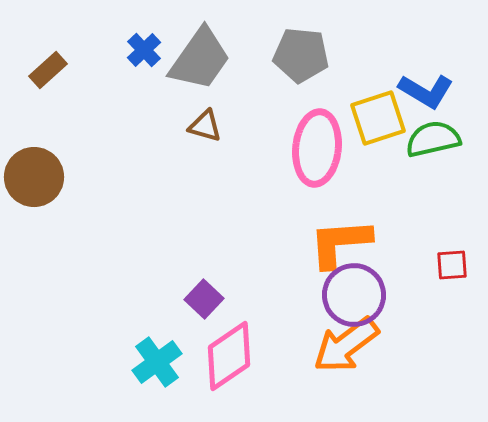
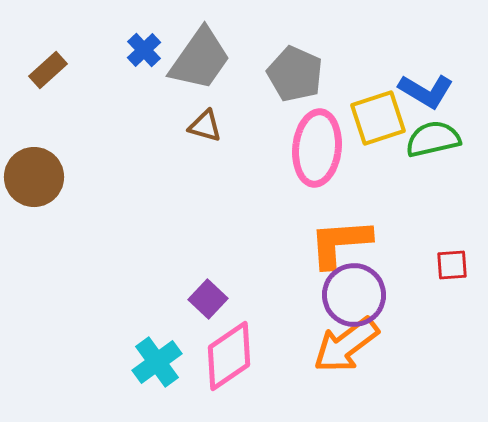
gray pentagon: moved 6 px left, 19 px down; rotated 18 degrees clockwise
purple square: moved 4 px right
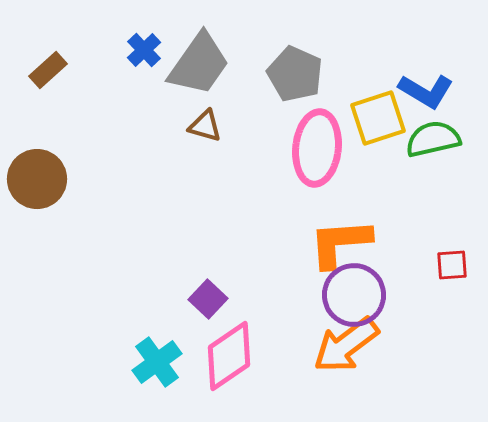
gray trapezoid: moved 1 px left, 5 px down
brown circle: moved 3 px right, 2 px down
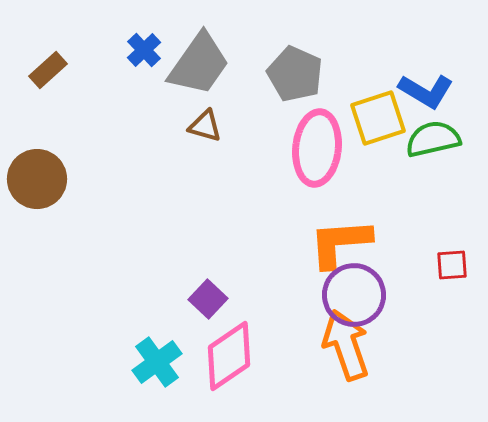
orange arrow: rotated 108 degrees clockwise
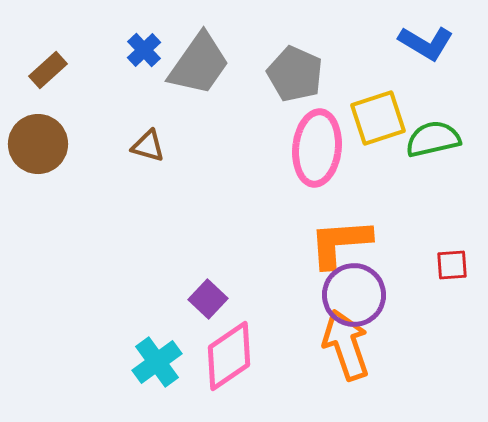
blue L-shape: moved 48 px up
brown triangle: moved 57 px left, 20 px down
brown circle: moved 1 px right, 35 px up
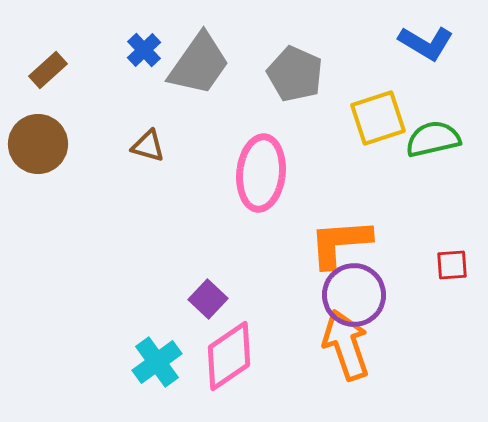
pink ellipse: moved 56 px left, 25 px down
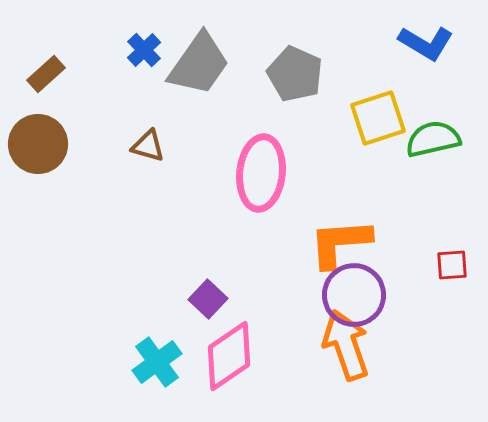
brown rectangle: moved 2 px left, 4 px down
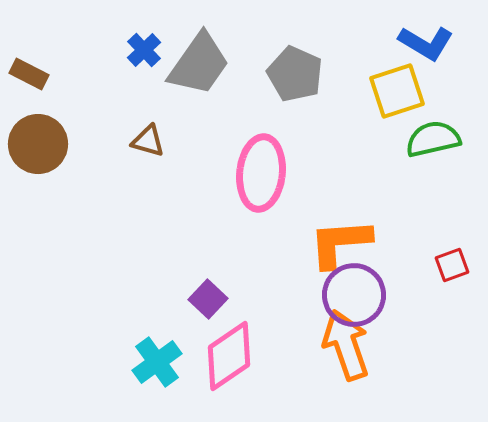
brown rectangle: moved 17 px left; rotated 69 degrees clockwise
yellow square: moved 19 px right, 27 px up
brown triangle: moved 5 px up
red square: rotated 16 degrees counterclockwise
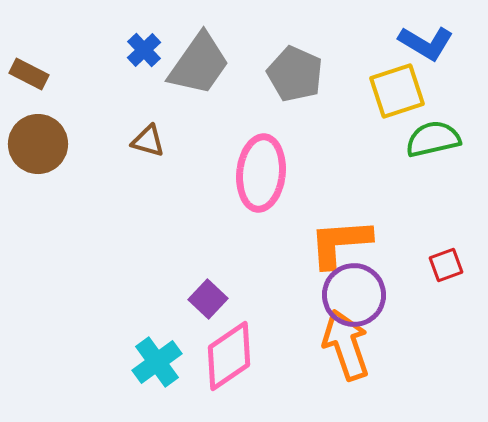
red square: moved 6 px left
